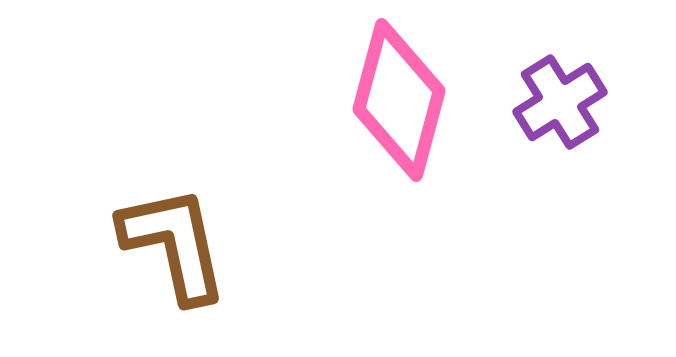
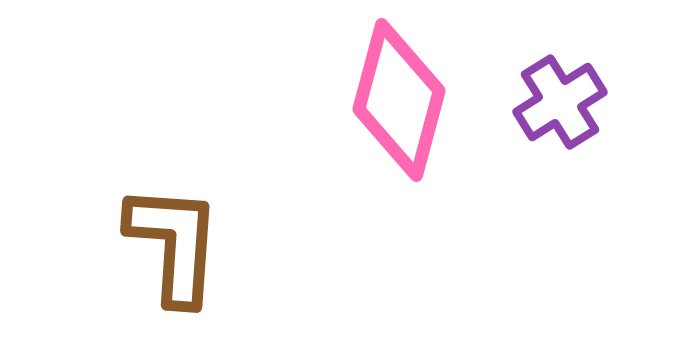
brown L-shape: rotated 16 degrees clockwise
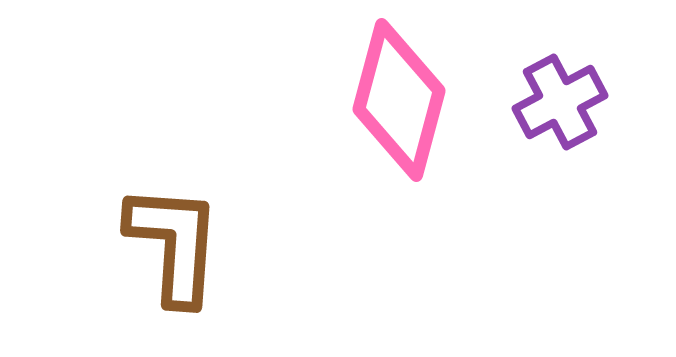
purple cross: rotated 4 degrees clockwise
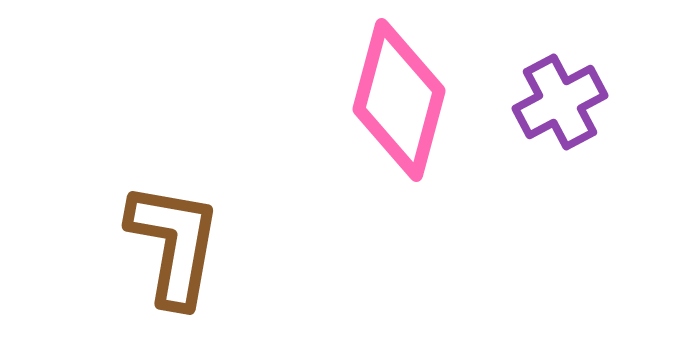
brown L-shape: rotated 6 degrees clockwise
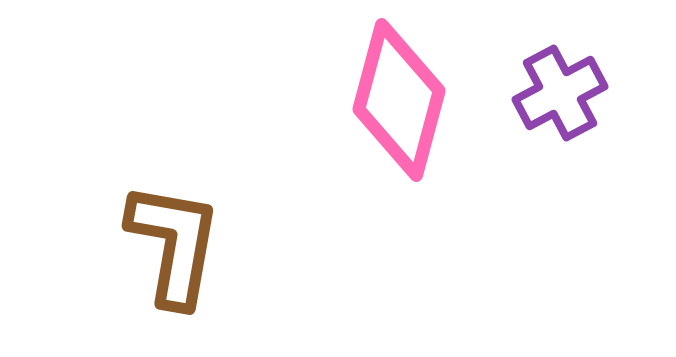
purple cross: moved 9 px up
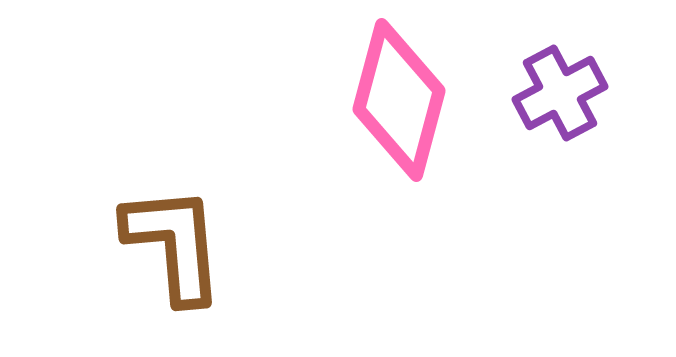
brown L-shape: rotated 15 degrees counterclockwise
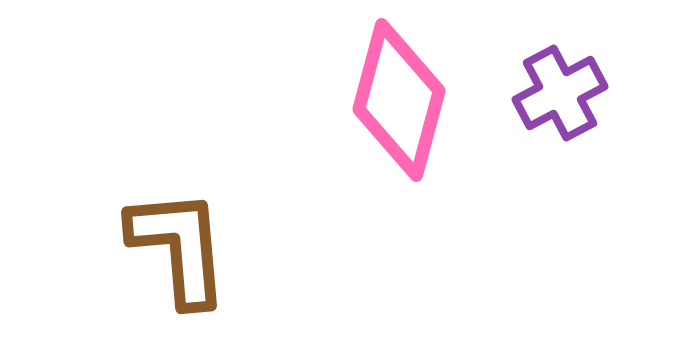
brown L-shape: moved 5 px right, 3 px down
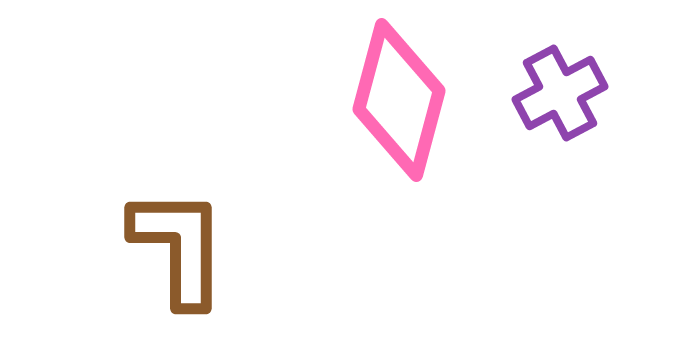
brown L-shape: rotated 5 degrees clockwise
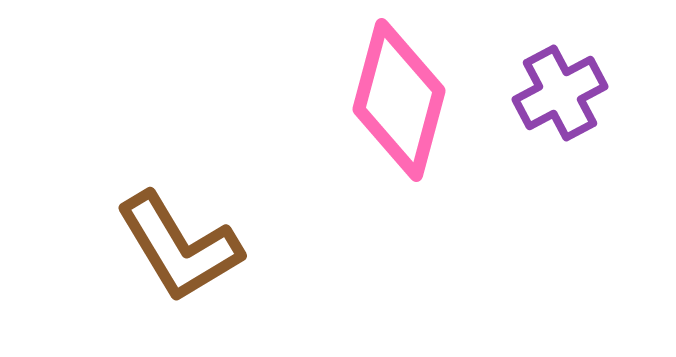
brown L-shape: rotated 149 degrees clockwise
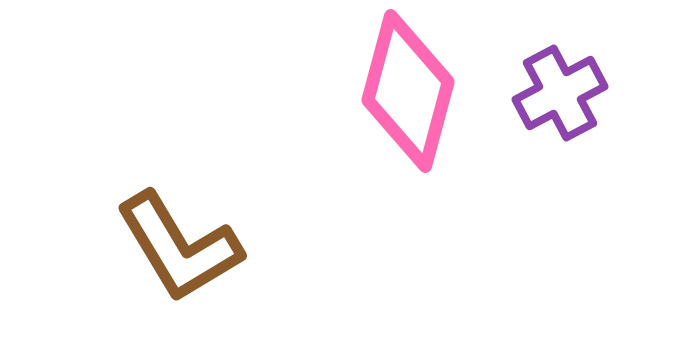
pink diamond: moved 9 px right, 9 px up
